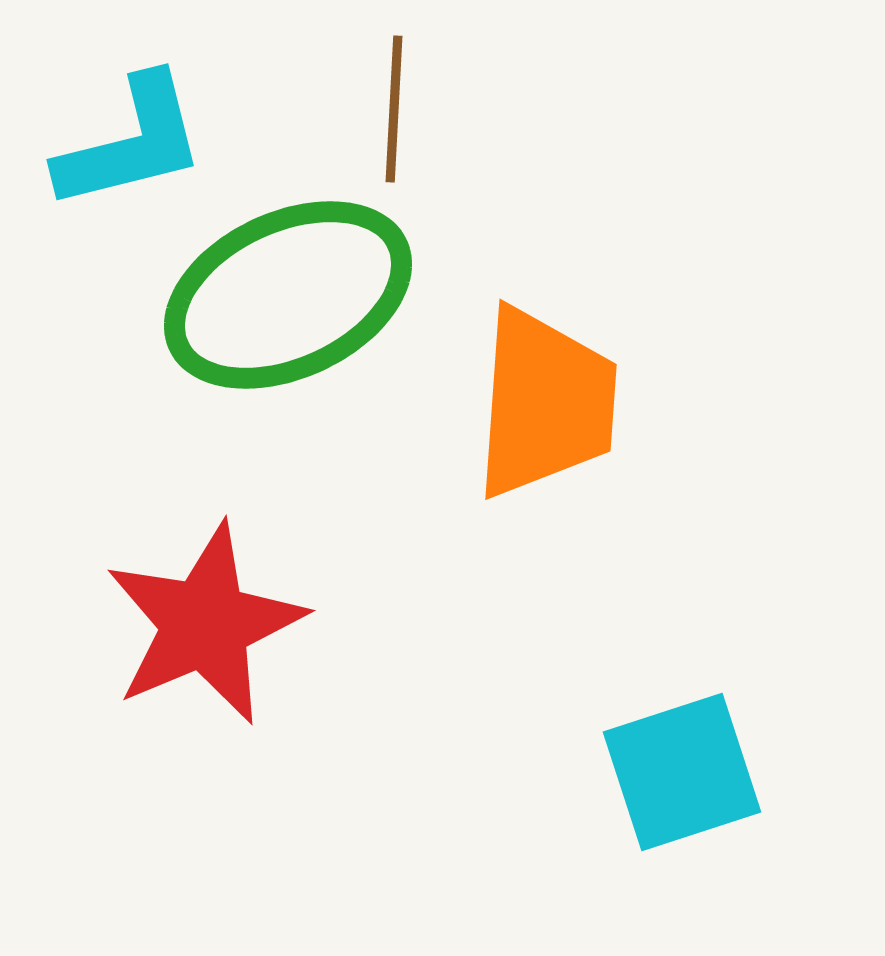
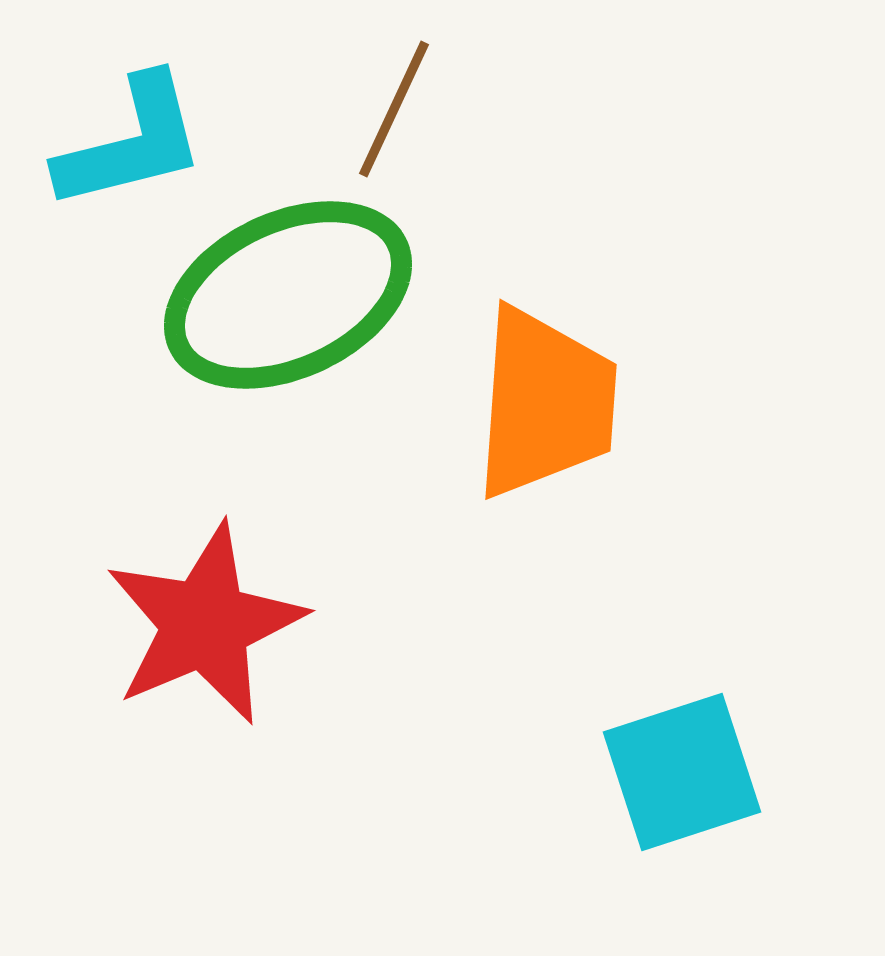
brown line: rotated 22 degrees clockwise
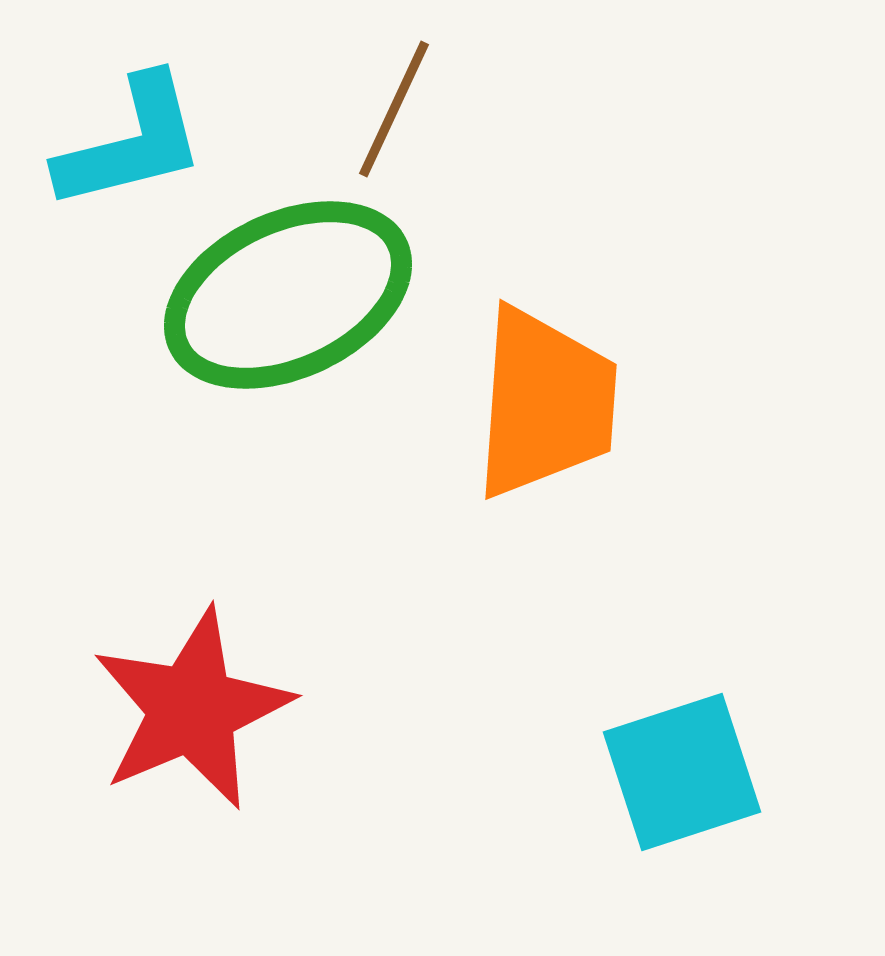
red star: moved 13 px left, 85 px down
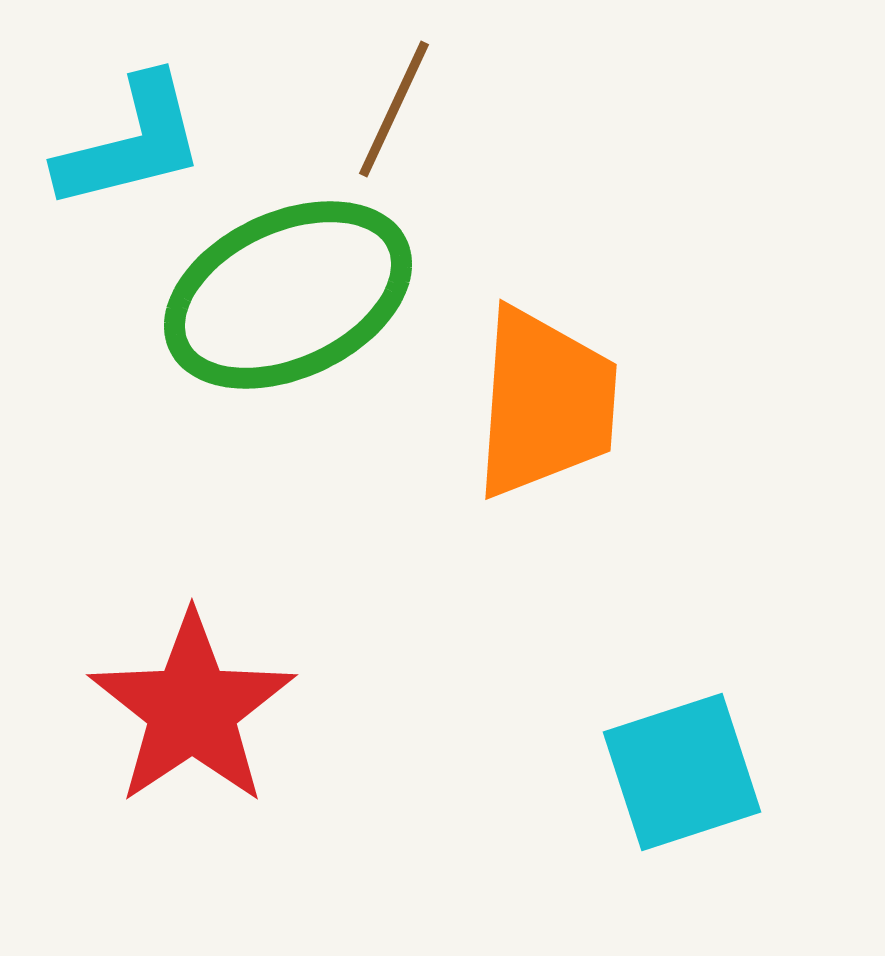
red star: rotated 11 degrees counterclockwise
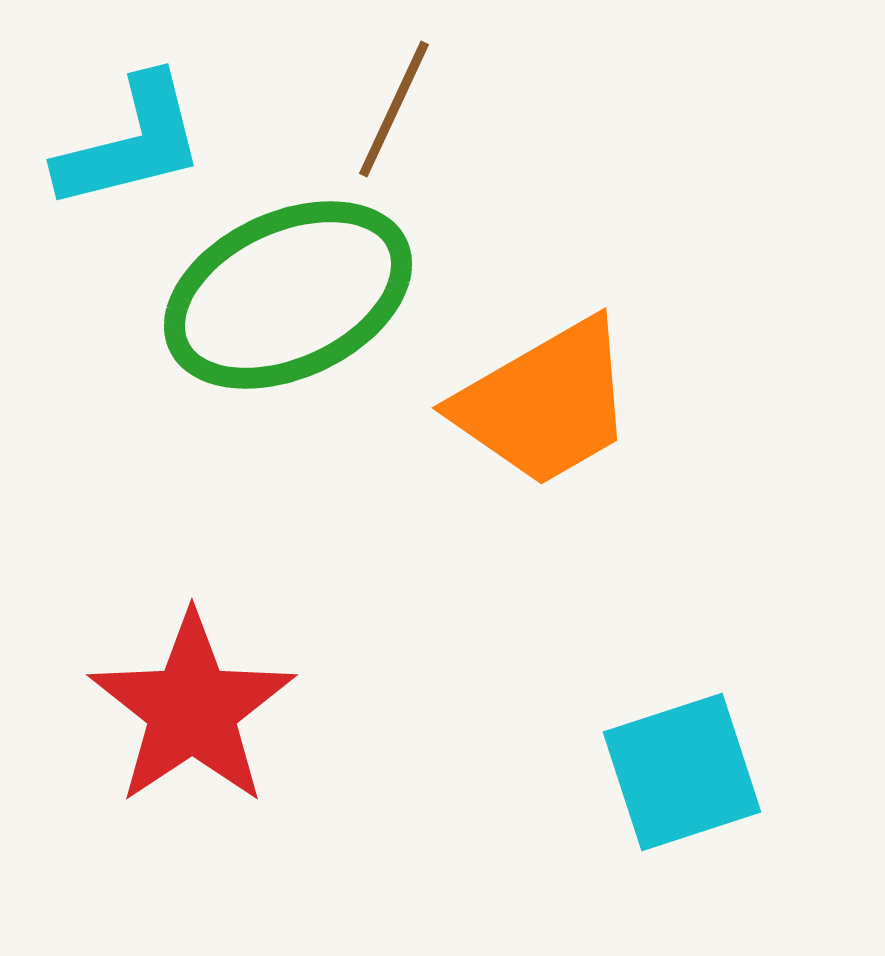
orange trapezoid: rotated 56 degrees clockwise
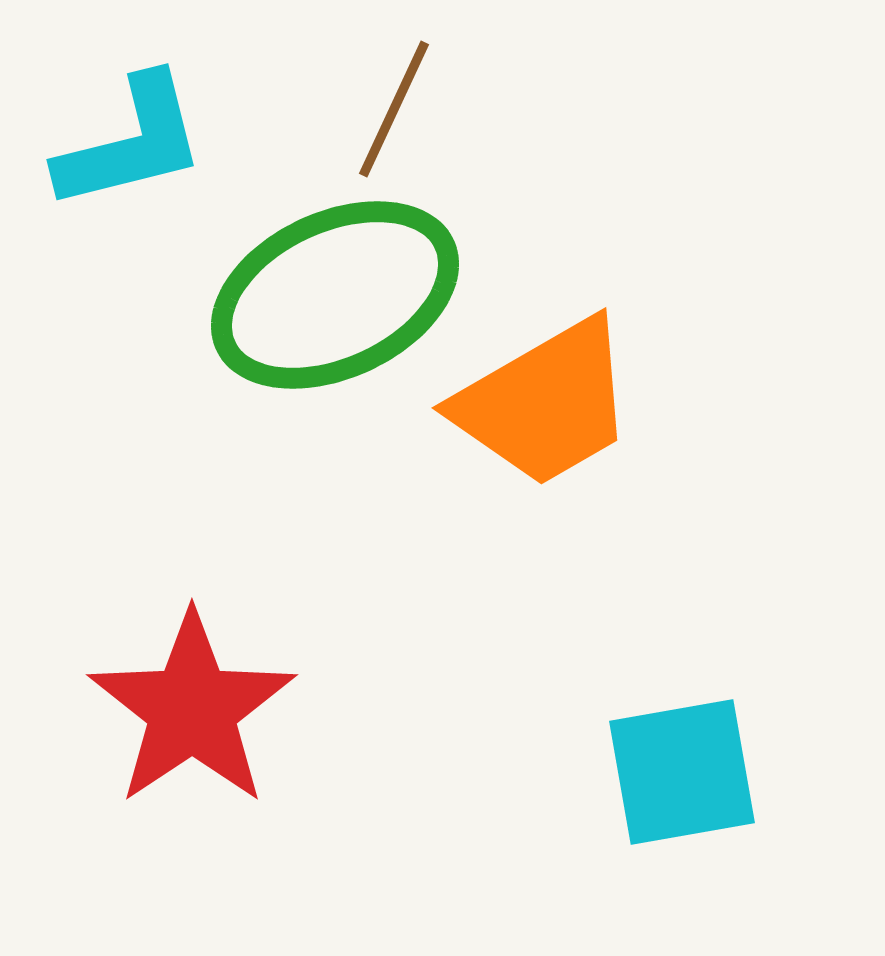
green ellipse: moved 47 px right
cyan square: rotated 8 degrees clockwise
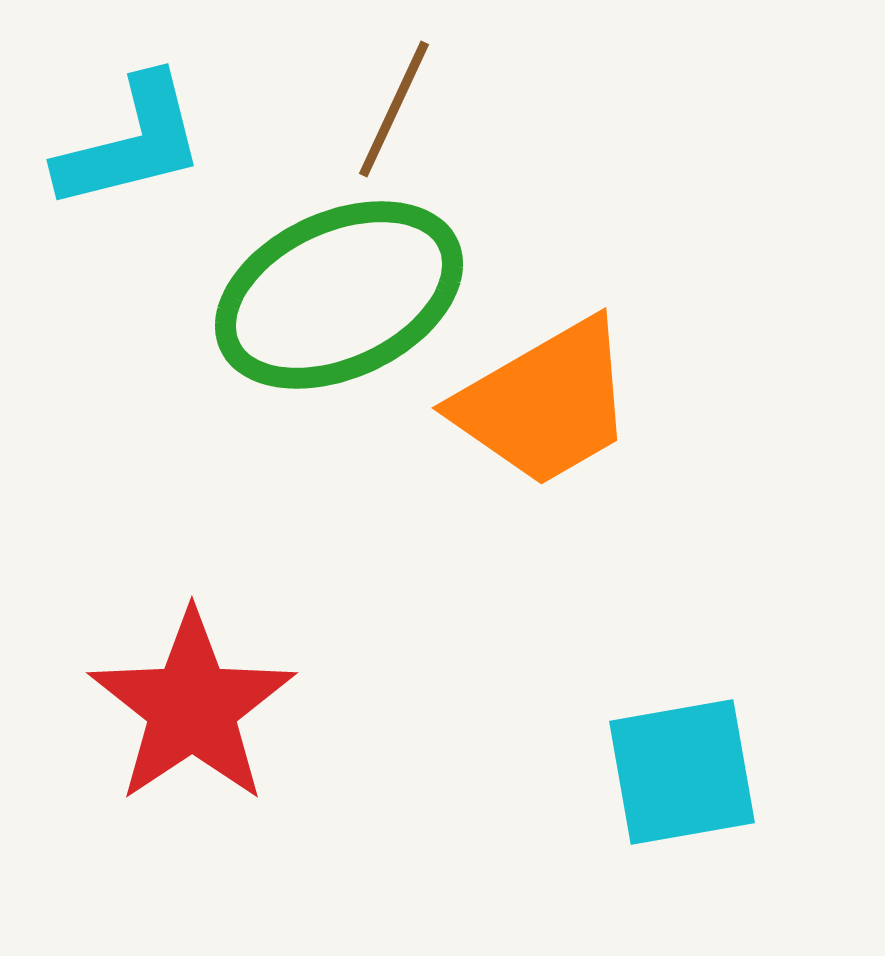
green ellipse: moved 4 px right
red star: moved 2 px up
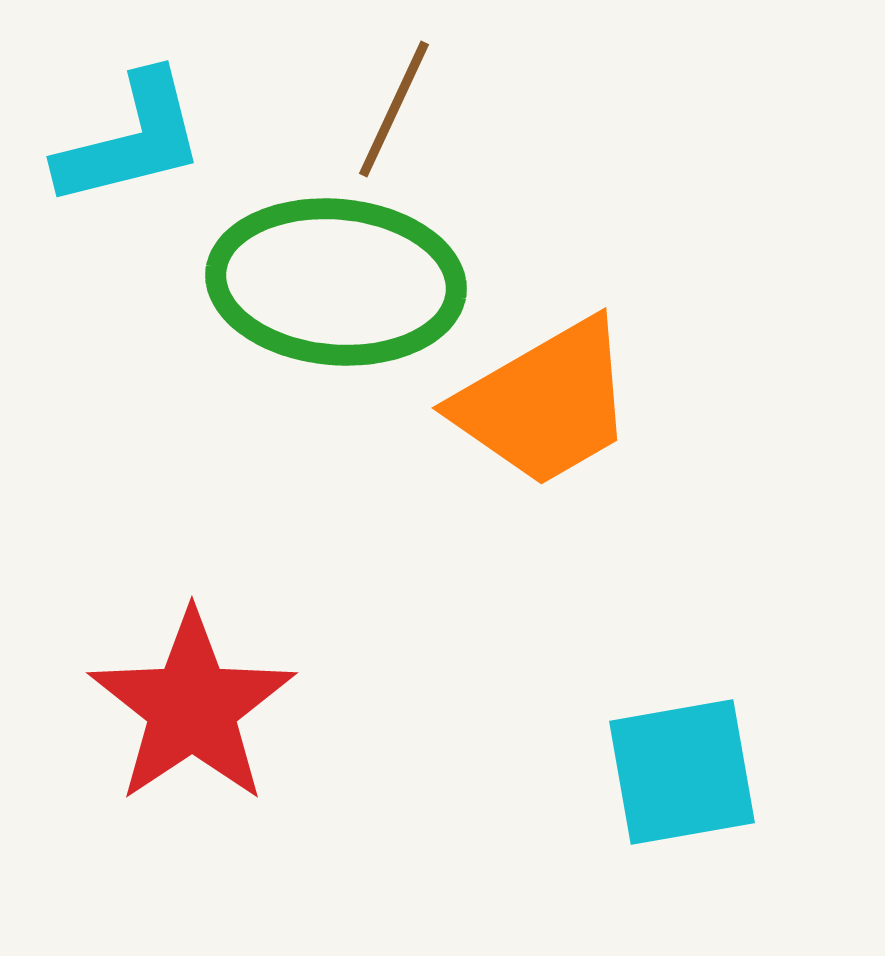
cyan L-shape: moved 3 px up
green ellipse: moved 3 px left, 13 px up; rotated 30 degrees clockwise
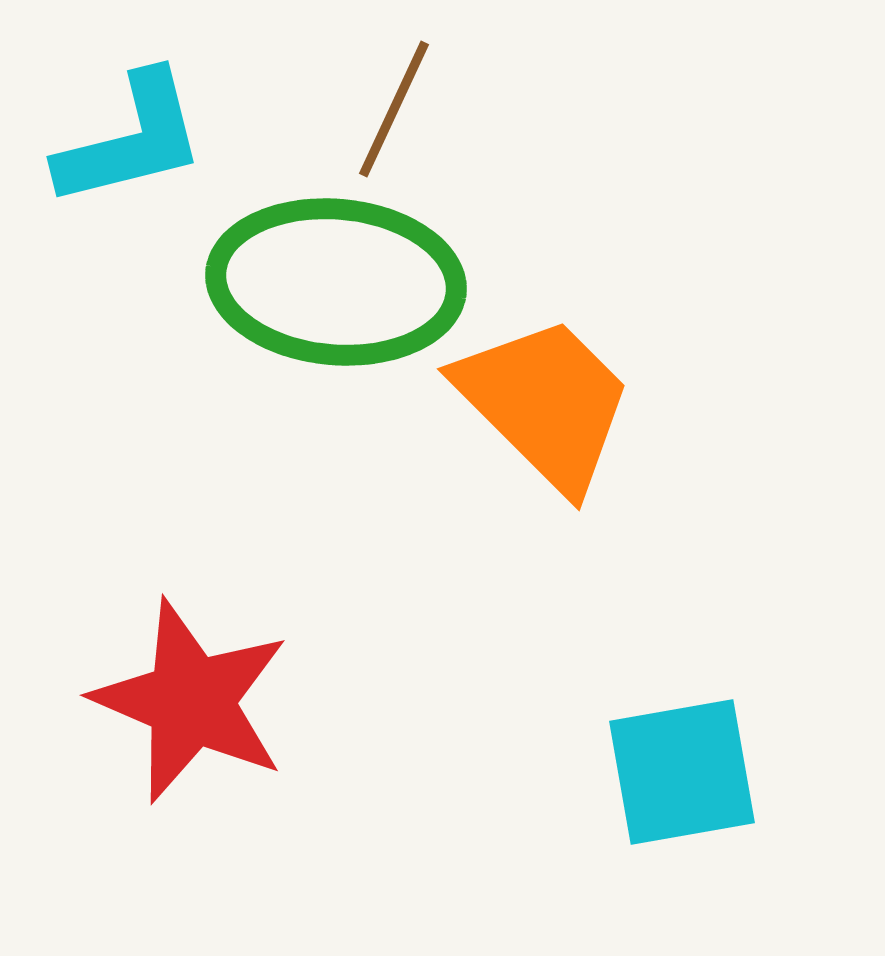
orange trapezoid: rotated 105 degrees counterclockwise
red star: moved 1 px left, 6 px up; rotated 15 degrees counterclockwise
